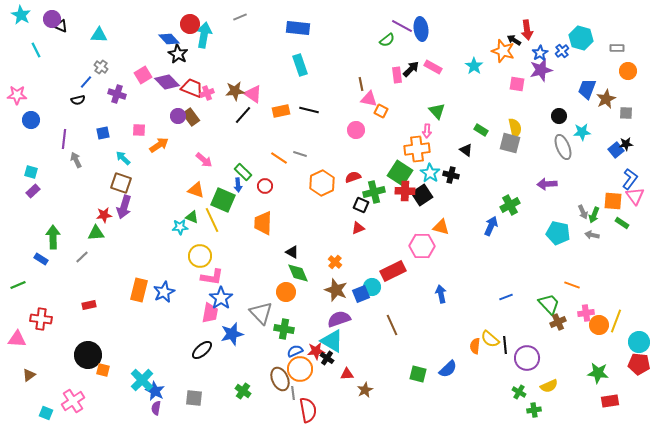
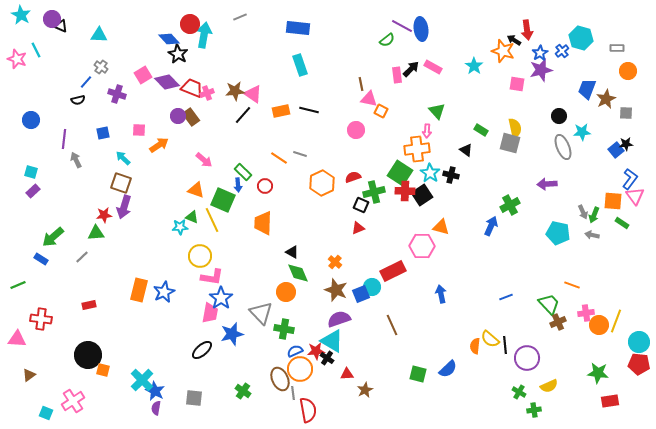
pink star at (17, 95): moved 36 px up; rotated 18 degrees clockwise
green arrow at (53, 237): rotated 130 degrees counterclockwise
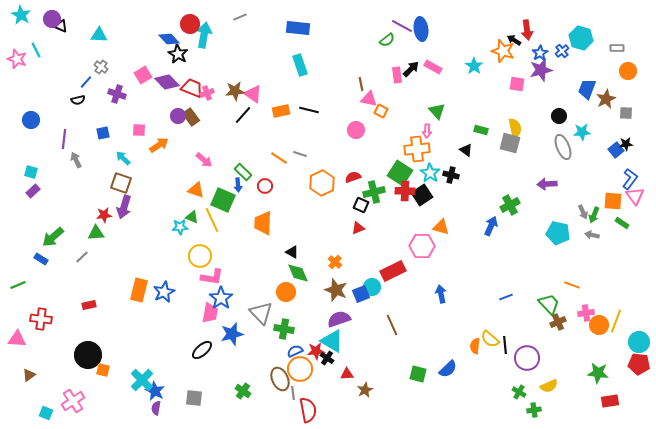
green rectangle at (481, 130): rotated 16 degrees counterclockwise
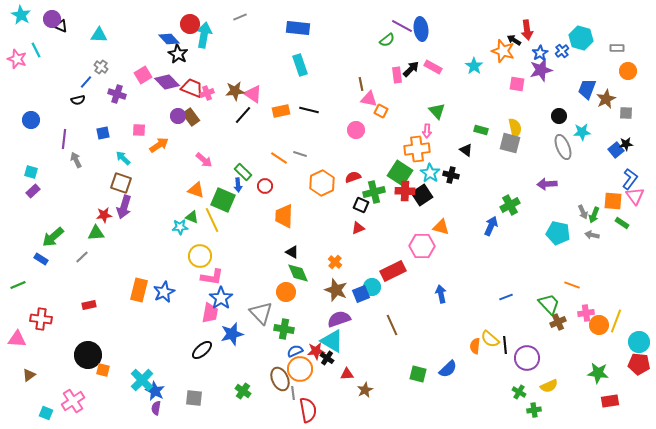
orange trapezoid at (263, 223): moved 21 px right, 7 px up
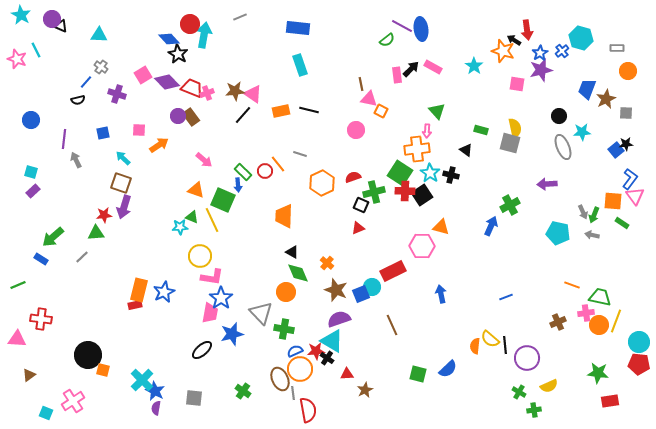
orange line at (279, 158): moved 1 px left, 6 px down; rotated 18 degrees clockwise
red circle at (265, 186): moved 15 px up
orange cross at (335, 262): moved 8 px left, 1 px down
green trapezoid at (549, 304): moved 51 px right, 7 px up; rotated 35 degrees counterclockwise
red rectangle at (89, 305): moved 46 px right
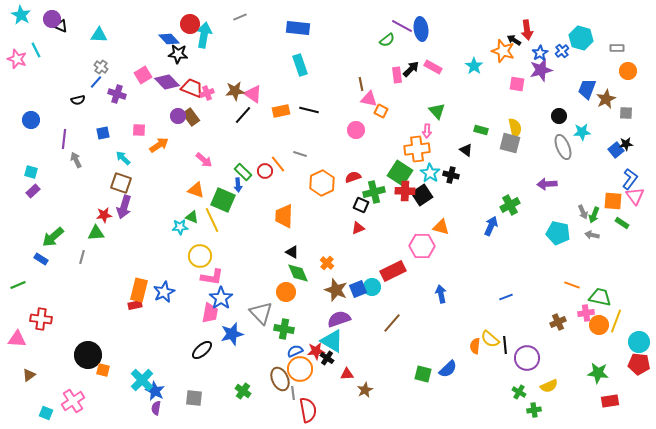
black star at (178, 54): rotated 24 degrees counterclockwise
blue line at (86, 82): moved 10 px right
gray line at (82, 257): rotated 32 degrees counterclockwise
blue square at (361, 294): moved 3 px left, 5 px up
brown line at (392, 325): moved 2 px up; rotated 65 degrees clockwise
green square at (418, 374): moved 5 px right
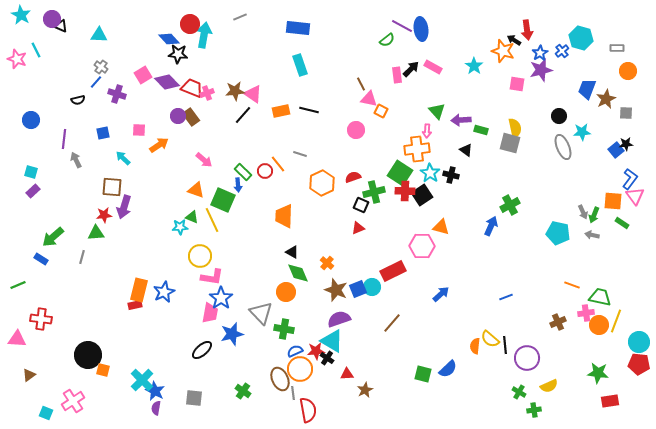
brown line at (361, 84): rotated 16 degrees counterclockwise
brown square at (121, 183): moved 9 px left, 4 px down; rotated 15 degrees counterclockwise
purple arrow at (547, 184): moved 86 px left, 64 px up
blue arrow at (441, 294): rotated 60 degrees clockwise
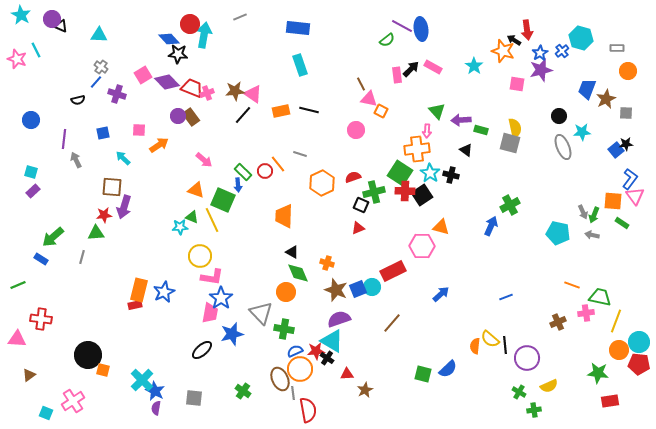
orange cross at (327, 263): rotated 24 degrees counterclockwise
orange circle at (599, 325): moved 20 px right, 25 px down
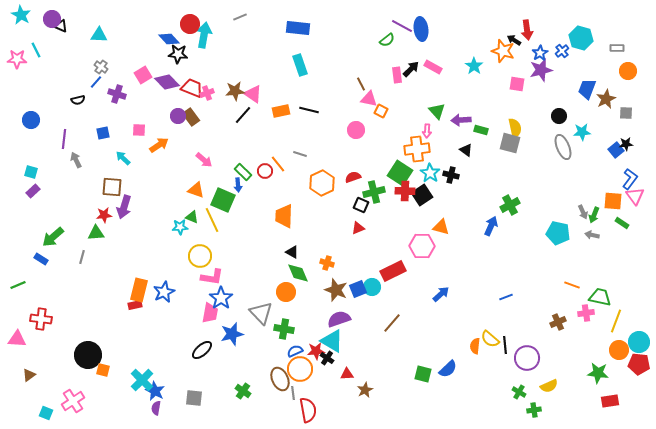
pink star at (17, 59): rotated 18 degrees counterclockwise
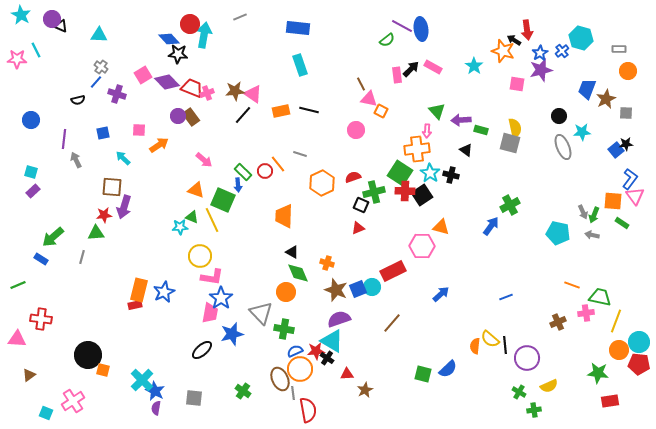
gray rectangle at (617, 48): moved 2 px right, 1 px down
blue arrow at (491, 226): rotated 12 degrees clockwise
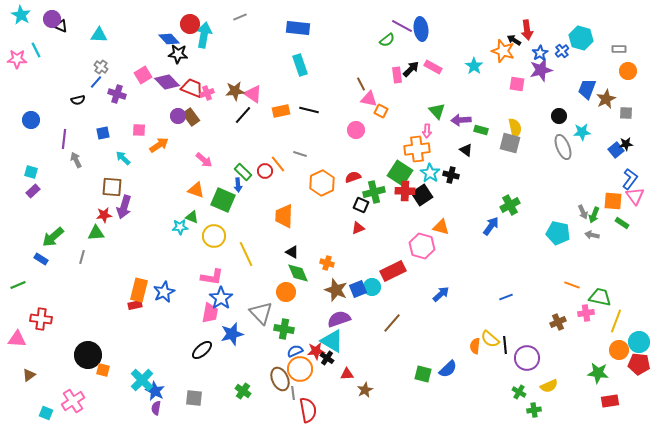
yellow line at (212, 220): moved 34 px right, 34 px down
pink hexagon at (422, 246): rotated 15 degrees clockwise
yellow circle at (200, 256): moved 14 px right, 20 px up
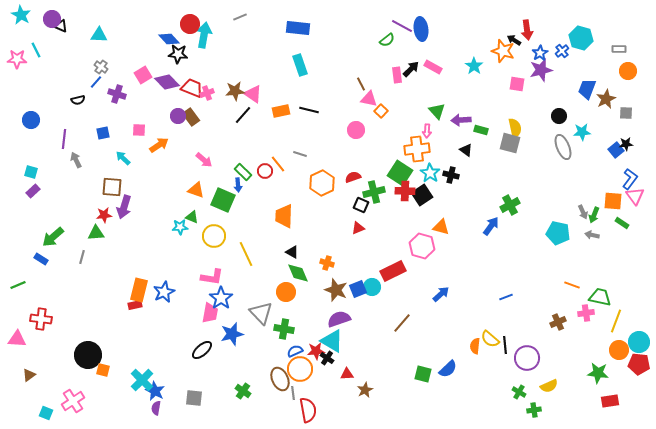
orange square at (381, 111): rotated 16 degrees clockwise
brown line at (392, 323): moved 10 px right
